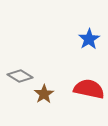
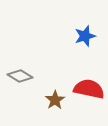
blue star: moved 4 px left, 3 px up; rotated 15 degrees clockwise
brown star: moved 11 px right, 6 px down
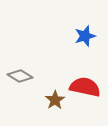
red semicircle: moved 4 px left, 2 px up
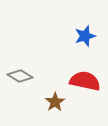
red semicircle: moved 6 px up
brown star: moved 2 px down
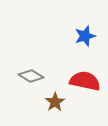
gray diamond: moved 11 px right
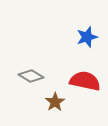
blue star: moved 2 px right, 1 px down
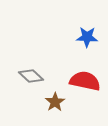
blue star: rotated 20 degrees clockwise
gray diamond: rotated 10 degrees clockwise
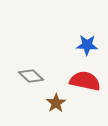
blue star: moved 8 px down
brown star: moved 1 px right, 1 px down
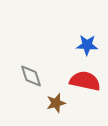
gray diamond: rotated 30 degrees clockwise
brown star: rotated 18 degrees clockwise
